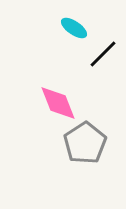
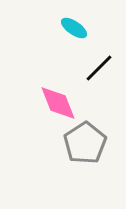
black line: moved 4 px left, 14 px down
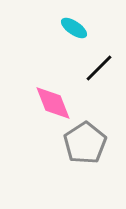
pink diamond: moved 5 px left
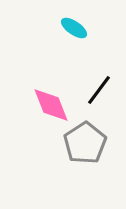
black line: moved 22 px down; rotated 8 degrees counterclockwise
pink diamond: moved 2 px left, 2 px down
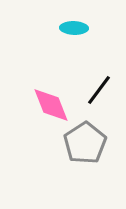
cyan ellipse: rotated 32 degrees counterclockwise
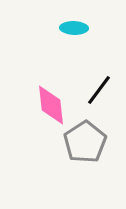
pink diamond: rotated 15 degrees clockwise
gray pentagon: moved 1 px up
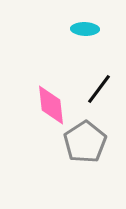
cyan ellipse: moved 11 px right, 1 px down
black line: moved 1 px up
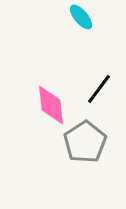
cyan ellipse: moved 4 px left, 12 px up; rotated 48 degrees clockwise
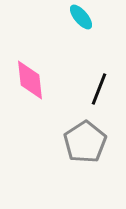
black line: rotated 16 degrees counterclockwise
pink diamond: moved 21 px left, 25 px up
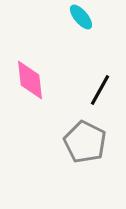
black line: moved 1 px right, 1 px down; rotated 8 degrees clockwise
gray pentagon: rotated 12 degrees counterclockwise
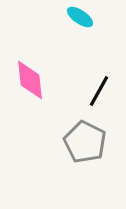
cyan ellipse: moved 1 px left; rotated 16 degrees counterclockwise
black line: moved 1 px left, 1 px down
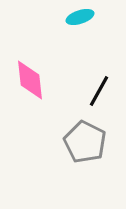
cyan ellipse: rotated 52 degrees counterclockwise
